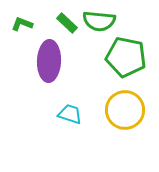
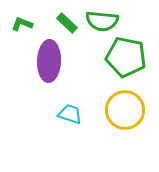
green semicircle: moved 3 px right
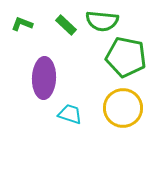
green rectangle: moved 1 px left, 2 px down
purple ellipse: moved 5 px left, 17 px down
yellow circle: moved 2 px left, 2 px up
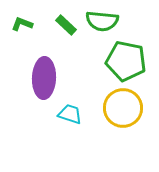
green pentagon: moved 4 px down
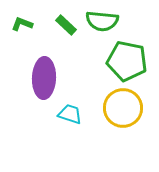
green pentagon: moved 1 px right
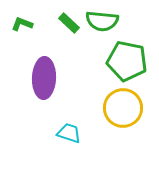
green rectangle: moved 3 px right, 2 px up
cyan trapezoid: moved 1 px left, 19 px down
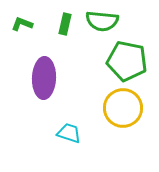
green rectangle: moved 4 px left, 1 px down; rotated 60 degrees clockwise
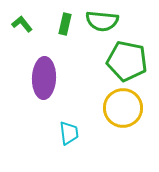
green L-shape: rotated 30 degrees clockwise
cyan trapezoid: rotated 65 degrees clockwise
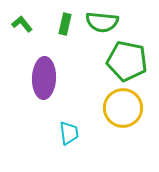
green semicircle: moved 1 px down
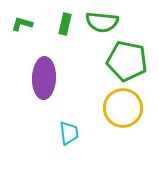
green L-shape: rotated 35 degrees counterclockwise
